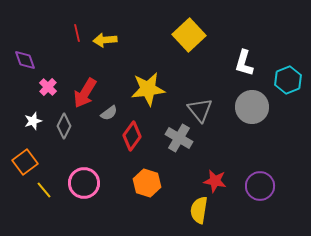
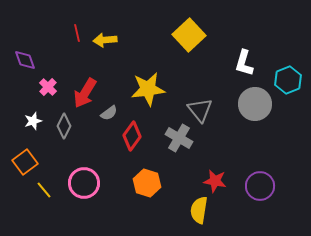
gray circle: moved 3 px right, 3 px up
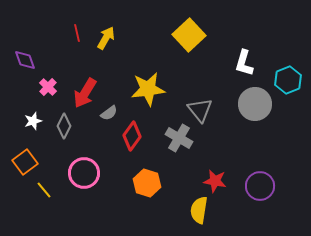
yellow arrow: moved 1 px right, 2 px up; rotated 125 degrees clockwise
pink circle: moved 10 px up
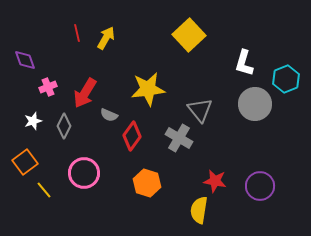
cyan hexagon: moved 2 px left, 1 px up
pink cross: rotated 24 degrees clockwise
gray semicircle: moved 2 px down; rotated 60 degrees clockwise
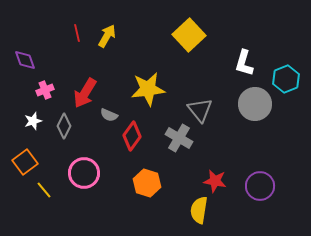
yellow arrow: moved 1 px right, 2 px up
pink cross: moved 3 px left, 3 px down
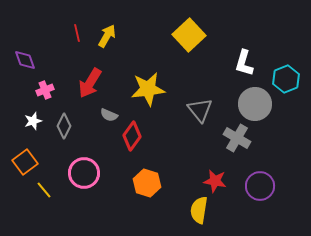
red arrow: moved 5 px right, 10 px up
gray cross: moved 58 px right
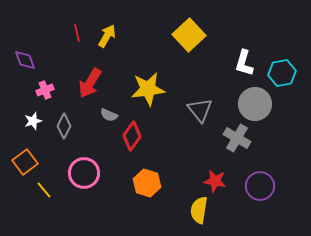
cyan hexagon: moved 4 px left, 6 px up; rotated 12 degrees clockwise
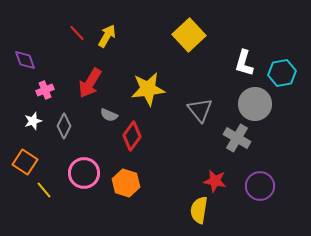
red line: rotated 30 degrees counterclockwise
orange square: rotated 20 degrees counterclockwise
orange hexagon: moved 21 px left
